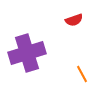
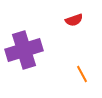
purple cross: moved 3 px left, 3 px up
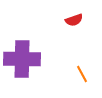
purple cross: moved 2 px left, 9 px down; rotated 18 degrees clockwise
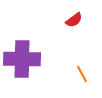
red semicircle: rotated 18 degrees counterclockwise
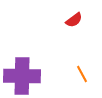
purple cross: moved 17 px down
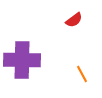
purple cross: moved 16 px up
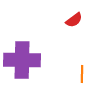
orange line: rotated 30 degrees clockwise
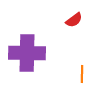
purple cross: moved 5 px right, 7 px up
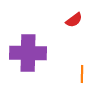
purple cross: moved 1 px right
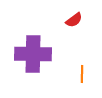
purple cross: moved 5 px right, 1 px down
